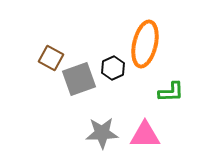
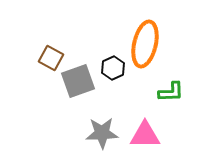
gray square: moved 1 px left, 2 px down
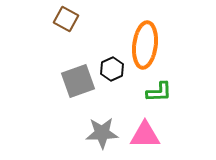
orange ellipse: moved 1 px down; rotated 6 degrees counterclockwise
brown square: moved 15 px right, 39 px up
black hexagon: moved 1 px left, 1 px down
green L-shape: moved 12 px left
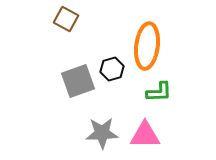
orange ellipse: moved 2 px right, 1 px down
black hexagon: rotated 10 degrees clockwise
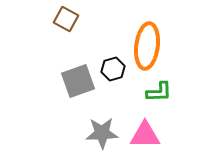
black hexagon: moved 1 px right
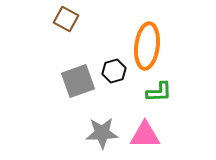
black hexagon: moved 1 px right, 2 px down
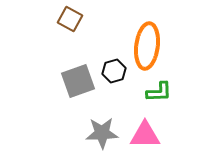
brown square: moved 4 px right
